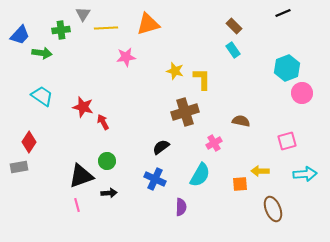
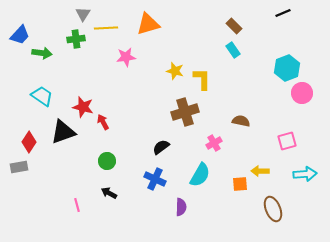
green cross: moved 15 px right, 9 px down
black triangle: moved 18 px left, 44 px up
black arrow: rotated 147 degrees counterclockwise
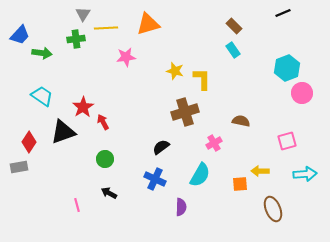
red star: rotated 25 degrees clockwise
green circle: moved 2 px left, 2 px up
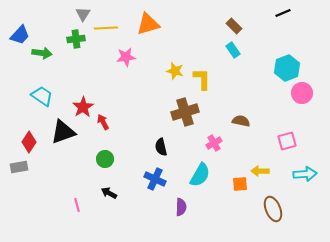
black semicircle: rotated 66 degrees counterclockwise
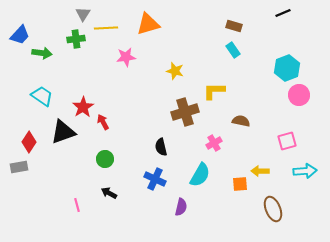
brown rectangle: rotated 28 degrees counterclockwise
yellow L-shape: moved 12 px right, 12 px down; rotated 90 degrees counterclockwise
pink circle: moved 3 px left, 2 px down
cyan arrow: moved 3 px up
purple semicircle: rotated 12 degrees clockwise
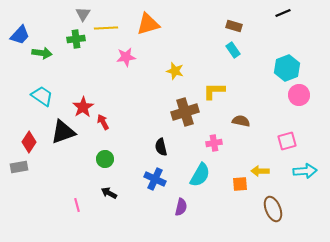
pink cross: rotated 21 degrees clockwise
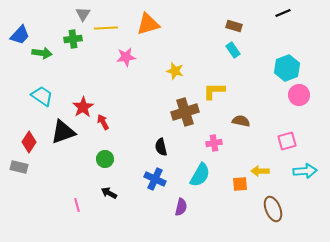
green cross: moved 3 px left
gray rectangle: rotated 24 degrees clockwise
